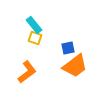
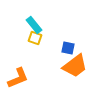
blue square: rotated 24 degrees clockwise
orange L-shape: moved 9 px left, 6 px down; rotated 15 degrees clockwise
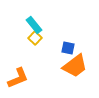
yellow square: rotated 24 degrees clockwise
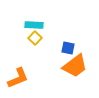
cyan rectangle: rotated 48 degrees counterclockwise
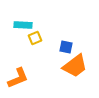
cyan rectangle: moved 11 px left
yellow square: rotated 24 degrees clockwise
blue square: moved 2 px left, 1 px up
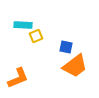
yellow square: moved 1 px right, 2 px up
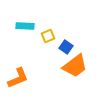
cyan rectangle: moved 2 px right, 1 px down
yellow square: moved 12 px right
blue square: rotated 24 degrees clockwise
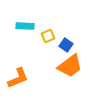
blue square: moved 2 px up
orange trapezoid: moved 5 px left
